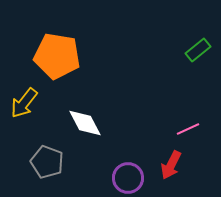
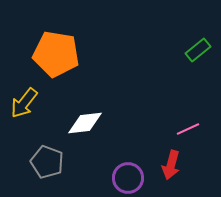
orange pentagon: moved 1 px left, 2 px up
white diamond: rotated 69 degrees counterclockwise
red arrow: rotated 12 degrees counterclockwise
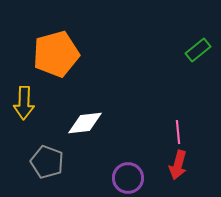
orange pentagon: rotated 24 degrees counterclockwise
yellow arrow: rotated 36 degrees counterclockwise
pink line: moved 10 px left, 3 px down; rotated 70 degrees counterclockwise
red arrow: moved 7 px right
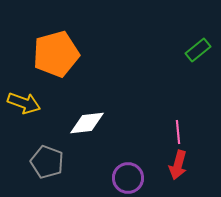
yellow arrow: rotated 72 degrees counterclockwise
white diamond: moved 2 px right
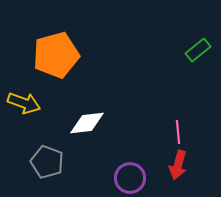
orange pentagon: moved 1 px down
purple circle: moved 2 px right
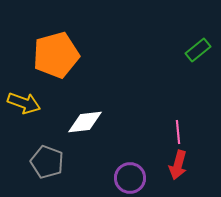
white diamond: moved 2 px left, 1 px up
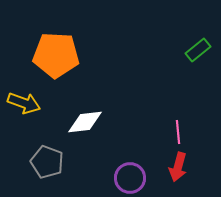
orange pentagon: rotated 18 degrees clockwise
red arrow: moved 2 px down
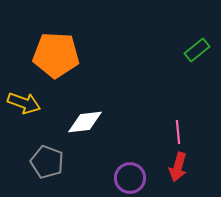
green rectangle: moved 1 px left
